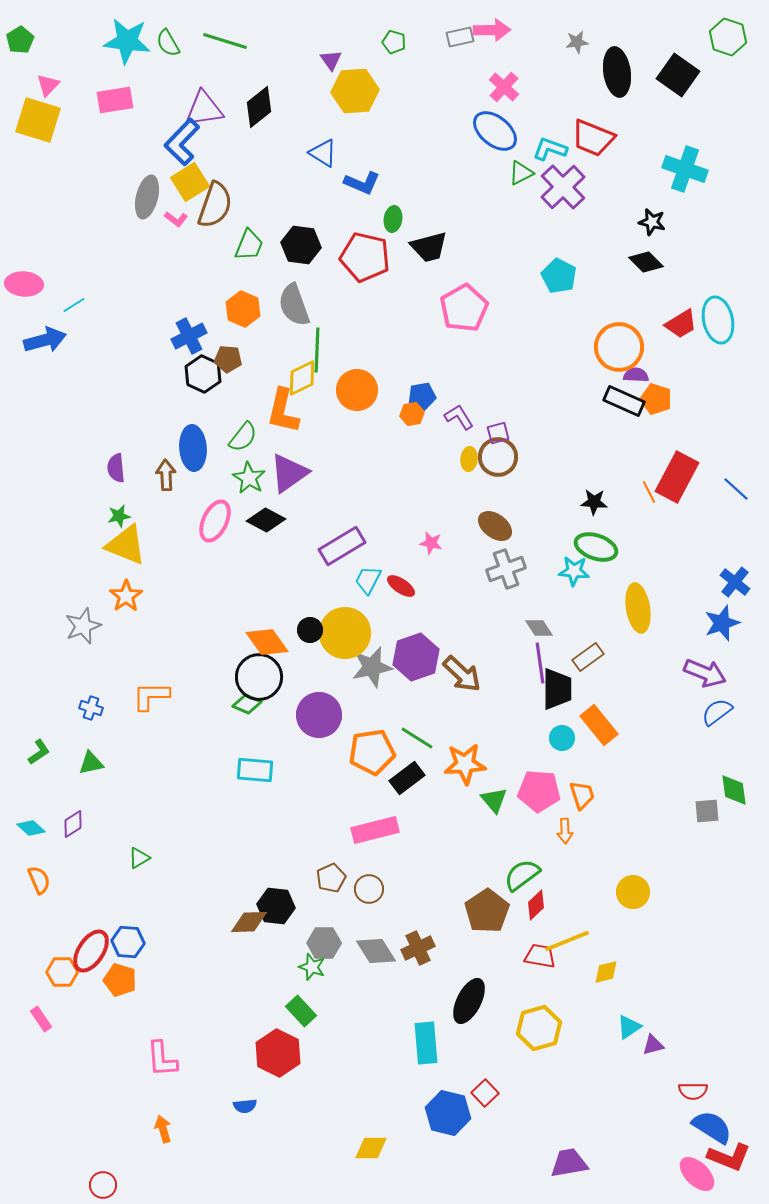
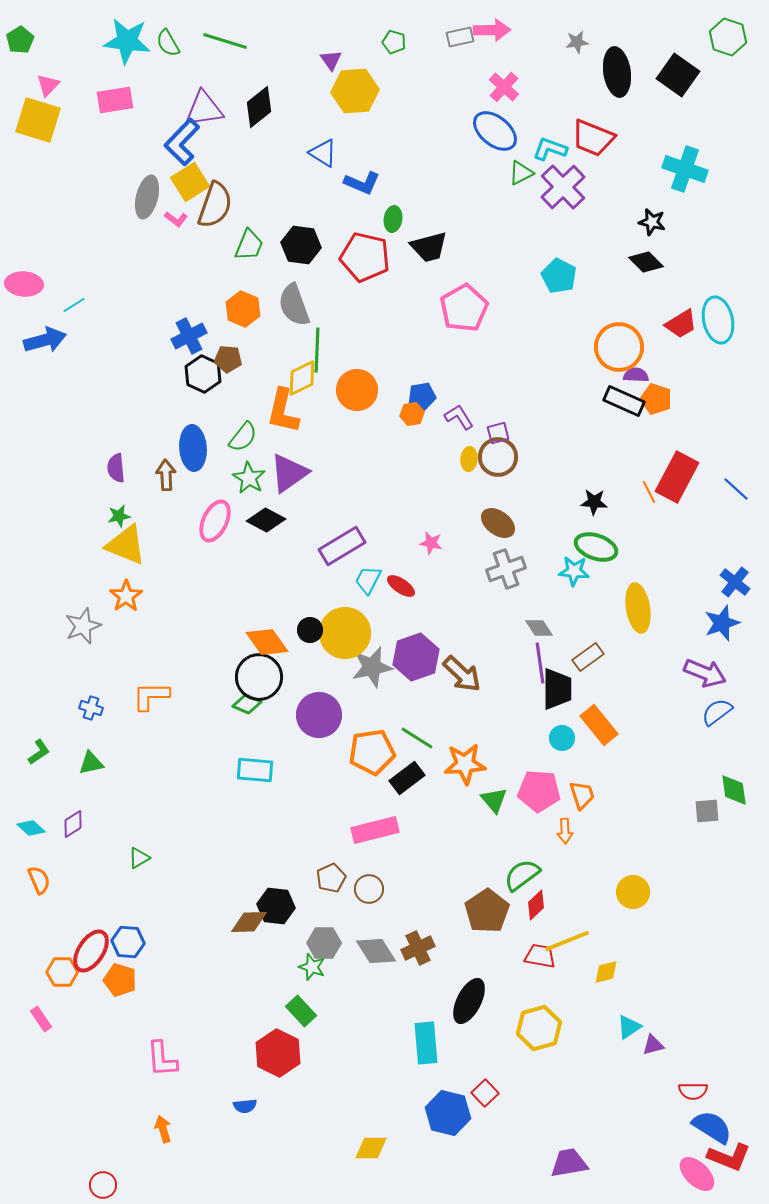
brown ellipse at (495, 526): moved 3 px right, 3 px up
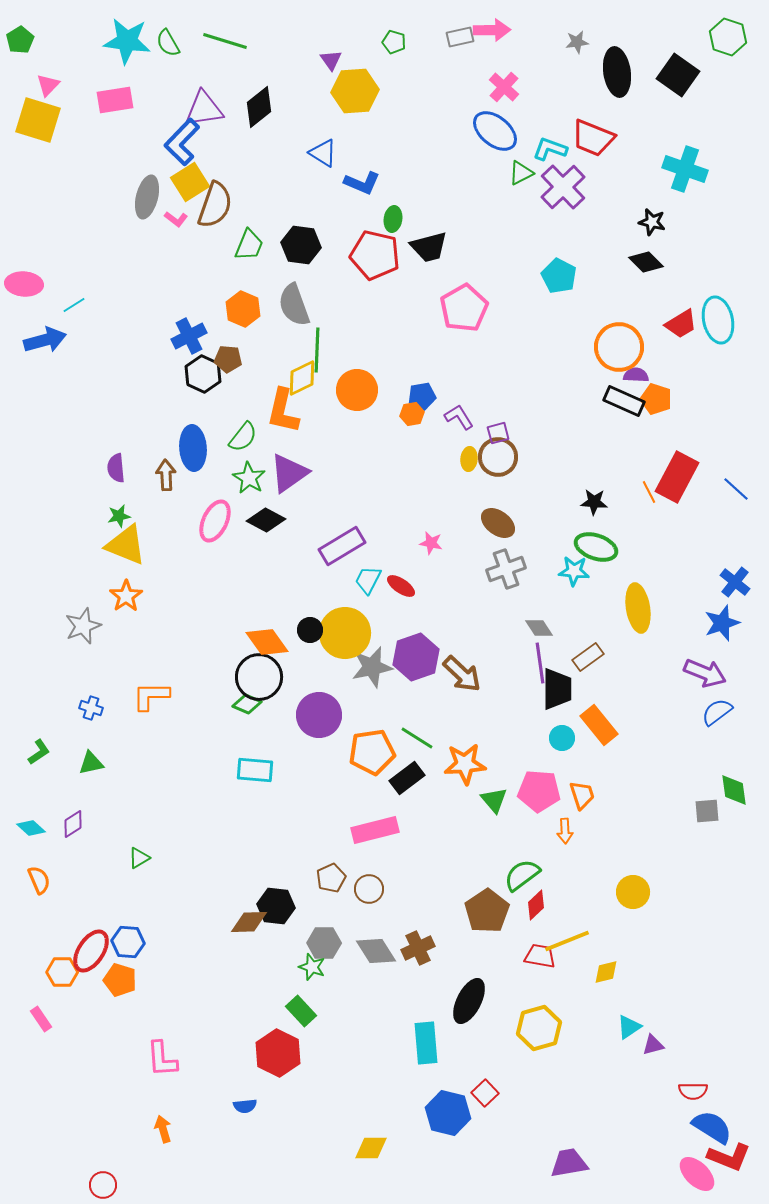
red pentagon at (365, 257): moved 10 px right, 2 px up
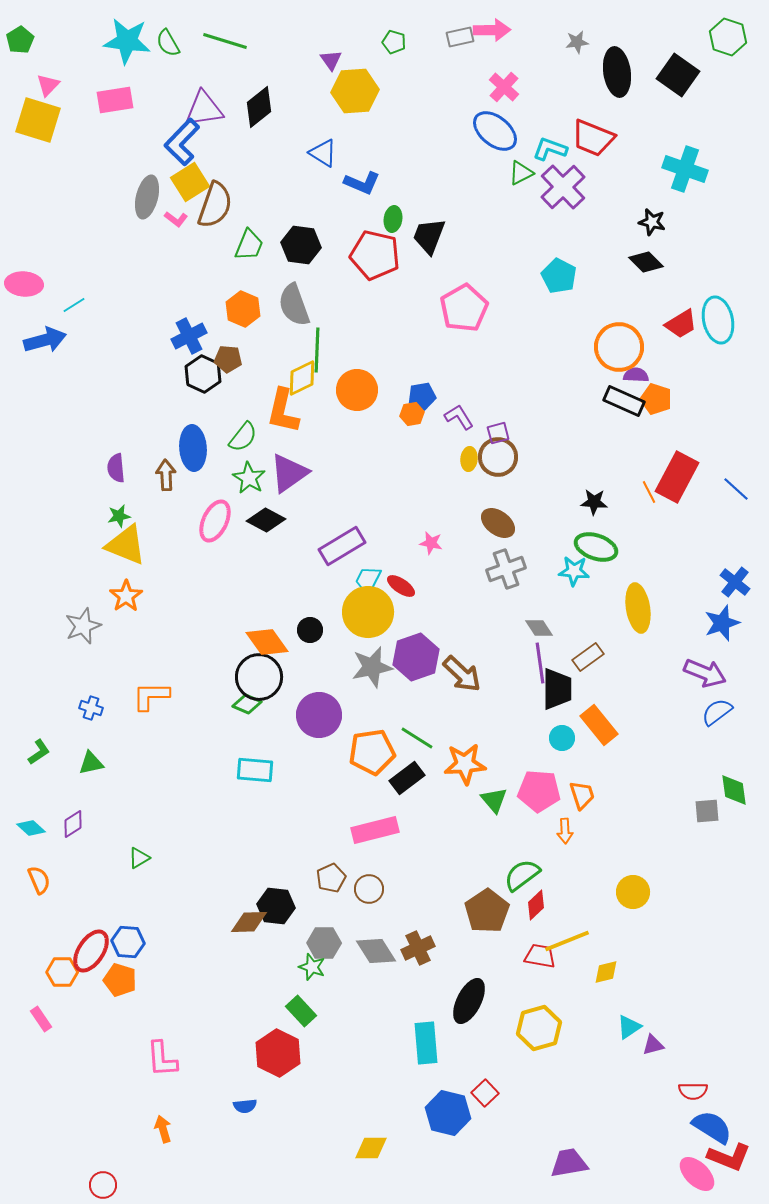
black trapezoid at (429, 247): moved 11 px up; rotated 126 degrees clockwise
yellow circle at (345, 633): moved 23 px right, 21 px up
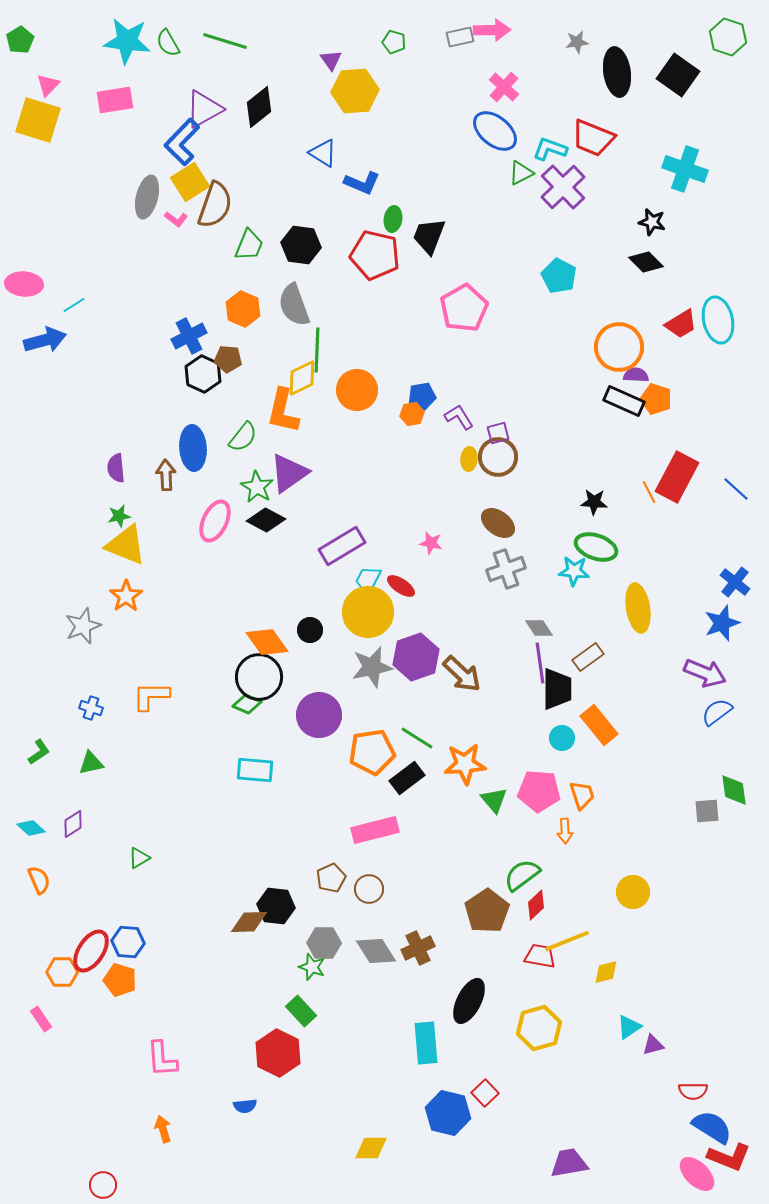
purple triangle at (204, 109): rotated 21 degrees counterclockwise
green star at (249, 478): moved 8 px right, 9 px down
